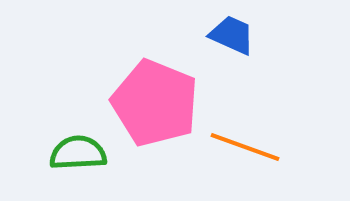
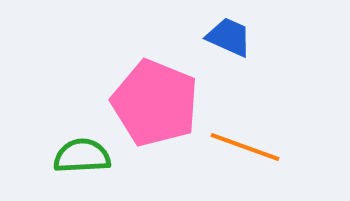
blue trapezoid: moved 3 px left, 2 px down
green semicircle: moved 4 px right, 3 px down
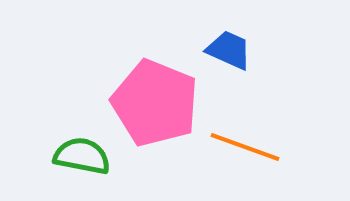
blue trapezoid: moved 13 px down
green semicircle: rotated 14 degrees clockwise
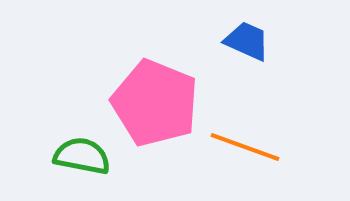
blue trapezoid: moved 18 px right, 9 px up
